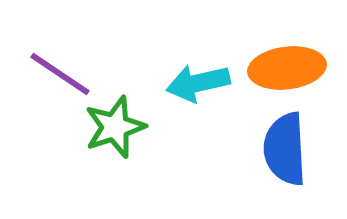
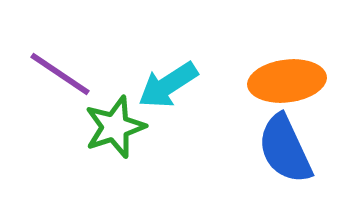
orange ellipse: moved 13 px down
cyan arrow: moved 30 px left, 2 px down; rotated 20 degrees counterclockwise
blue semicircle: rotated 22 degrees counterclockwise
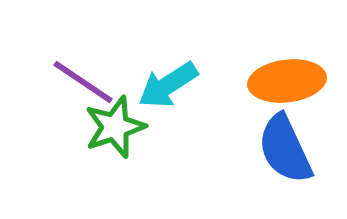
purple line: moved 23 px right, 8 px down
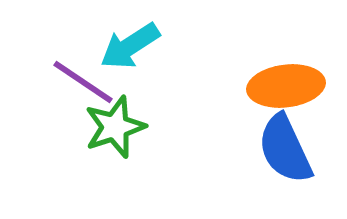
orange ellipse: moved 1 px left, 5 px down
cyan arrow: moved 38 px left, 39 px up
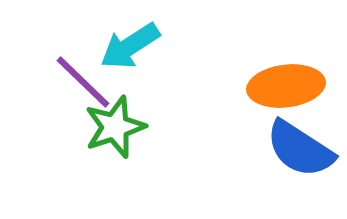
purple line: rotated 10 degrees clockwise
blue semicircle: moved 15 px right; rotated 32 degrees counterclockwise
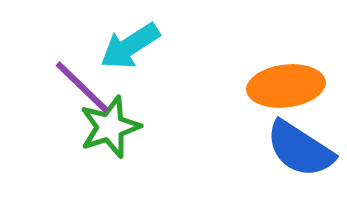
purple line: moved 1 px left, 5 px down
green star: moved 5 px left
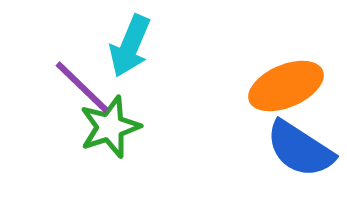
cyan arrow: rotated 34 degrees counterclockwise
orange ellipse: rotated 16 degrees counterclockwise
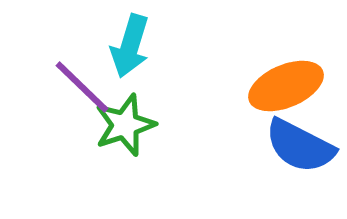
cyan arrow: rotated 6 degrees counterclockwise
green star: moved 15 px right, 2 px up
blue semicircle: moved 3 px up; rotated 6 degrees counterclockwise
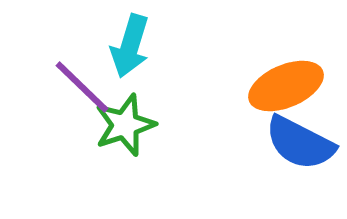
blue semicircle: moved 3 px up
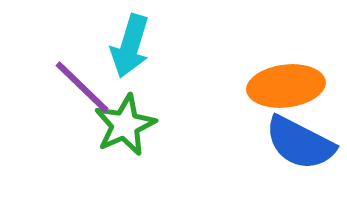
orange ellipse: rotated 16 degrees clockwise
green star: rotated 6 degrees counterclockwise
